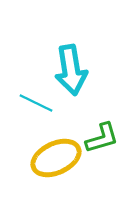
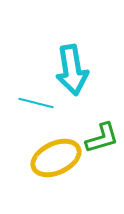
cyan arrow: moved 1 px right
cyan line: rotated 12 degrees counterclockwise
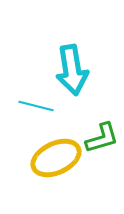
cyan line: moved 3 px down
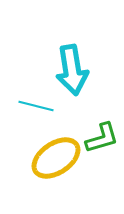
yellow ellipse: rotated 9 degrees counterclockwise
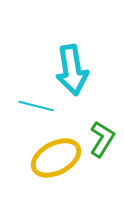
green L-shape: moved 1 px down; rotated 42 degrees counterclockwise
yellow ellipse: rotated 6 degrees clockwise
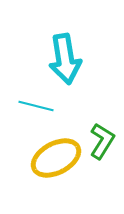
cyan arrow: moved 7 px left, 11 px up
green L-shape: moved 2 px down
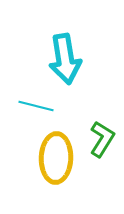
green L-shape: moved 2 px up
yellow ellipse: rotated 60 degrees counterclockwise
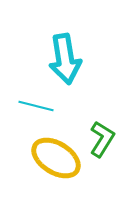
yellow ellipse: rotated 60 degrees counterclockwise
